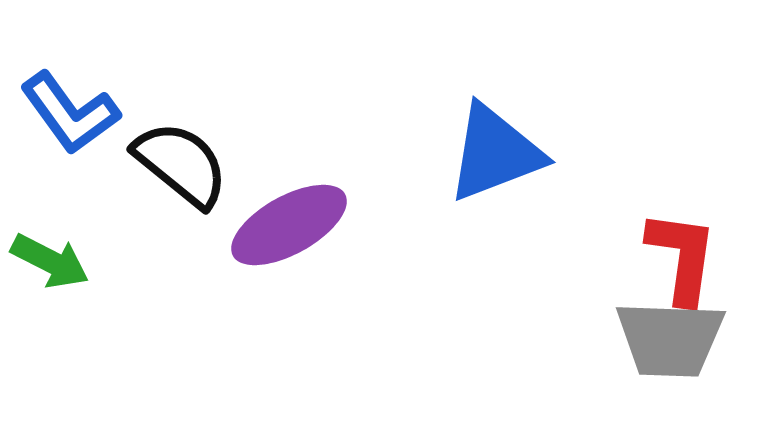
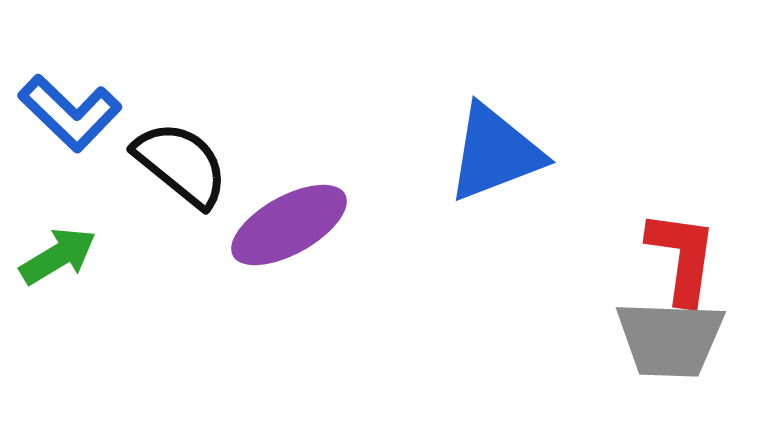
blue L-shape: rotated 10 degrees counterclockwise
green arrow: moved 8 px right, 5 px up; rotated 58 degrees counterclockwise
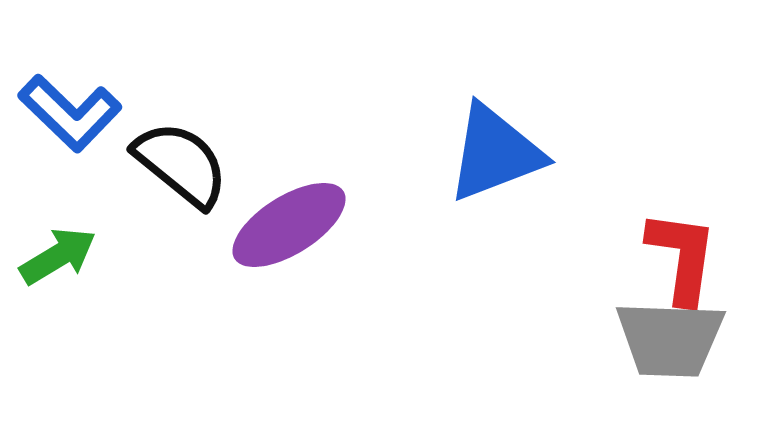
purple ellipse: rotated 3 degrees counterclockwise
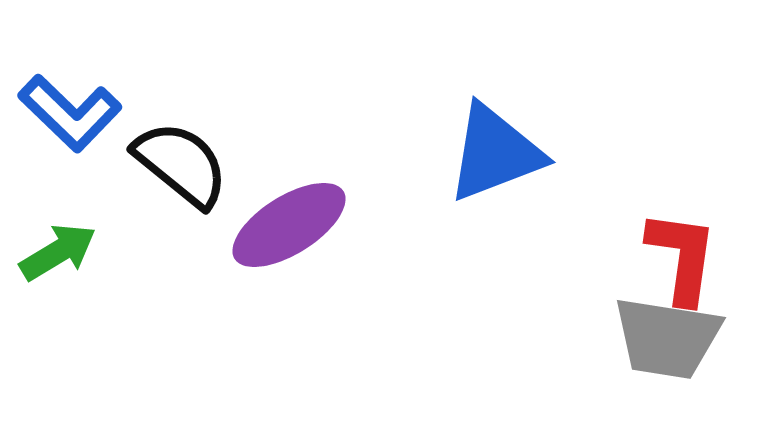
green arrow: moved 4 px up
gray trapezoid: moved 3 px left, 1 px up; rotated 7 degrees clockwise
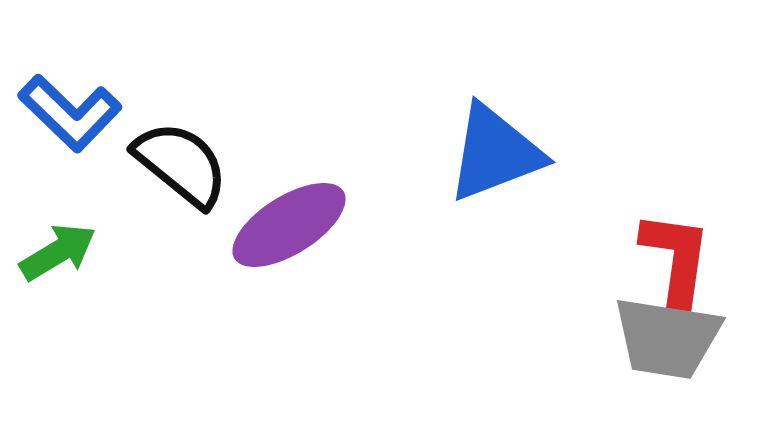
red L-shape: moved 6 px left, 1 px down
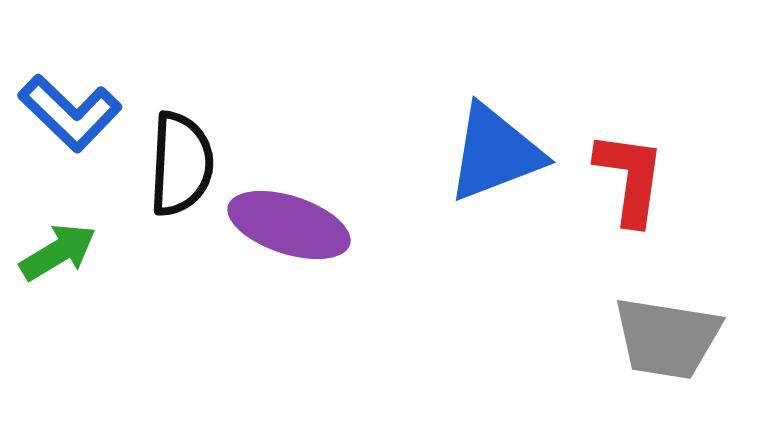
black semicircle: rotated 54 degrees clockwise
purple ellipse: rotated 50 degrees clockwise
red L-shape: moved 46 px left, 80 px up
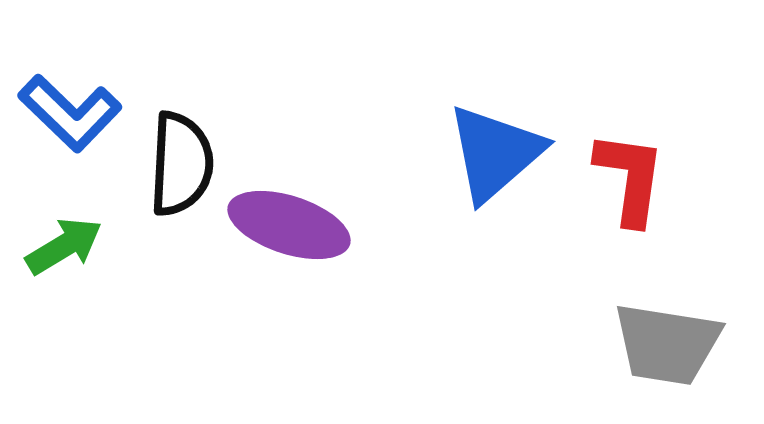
blue triangle: rotated 20 degrees counterclockwise
green arrow: moved 6 px right, 6 px up
gray trapezoid: moved 6 px down
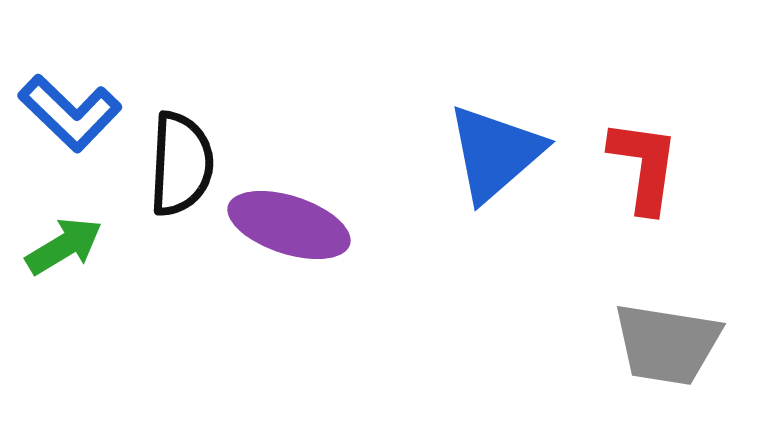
red L-shape: moved 14 px right, 12 px up
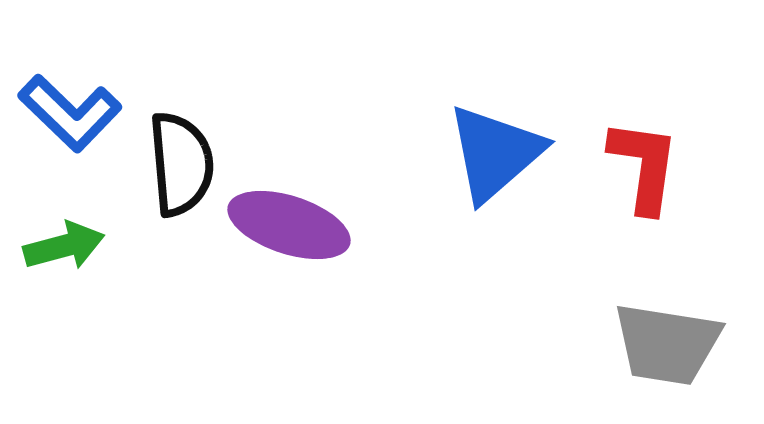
black semicircle: rotated 8 degrees counterclockwise
green arrow: rotated 16 degrees clockwise
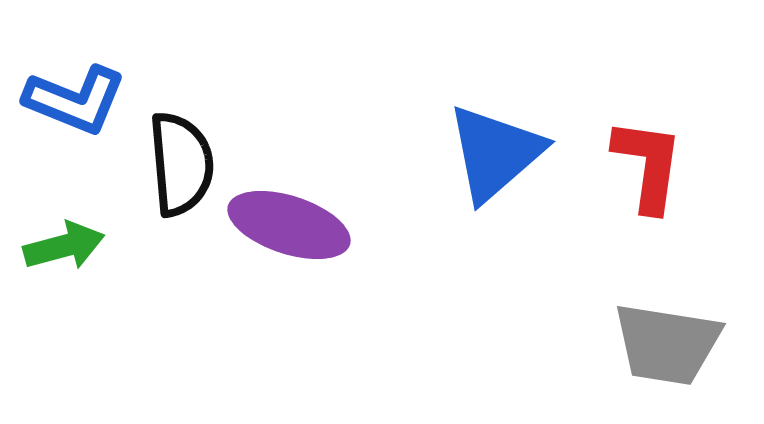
blue L-shape: moved 5 px right, 13 px up; rotated 22 degrees counterclockwise
red L-shape: moved 4 px right, 1 px up
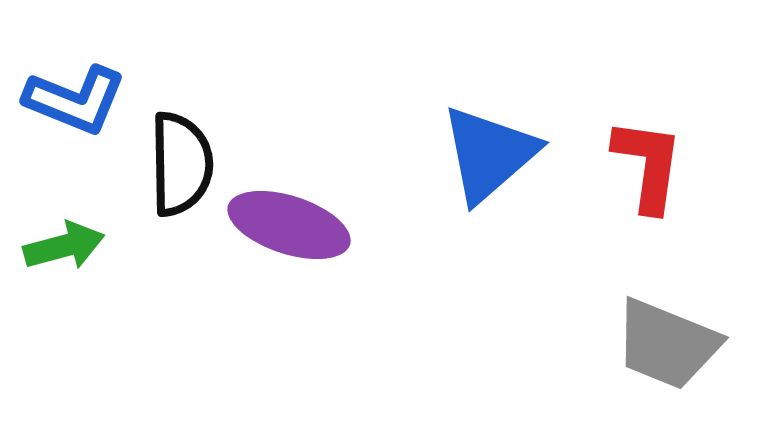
blue triangle: moved 6 px left, 1 px down
black semicircle: rotated 4 degrees clockwise
gray trapezoid: rotated 13 degrees clockwise
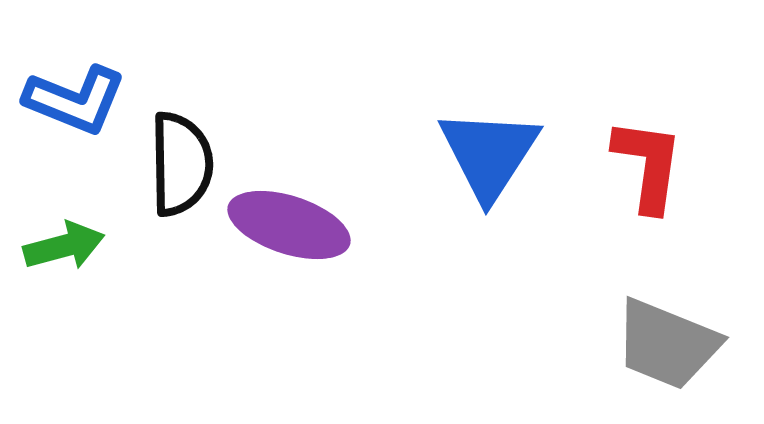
blue triangle: rotated 16 degrees counterclockwise
